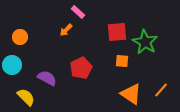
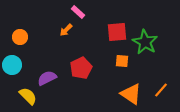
purple semicircle: rotated 54 degrees counterclockwise
yellow semicircle: moved 2 px right, 1 px up
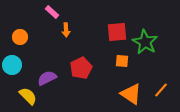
pink rectangle: moved 26 px left
orange arrow: rotated 48 degrees counterclockwise
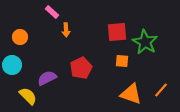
orange triangle: rotated 15 degrees counterclockwise
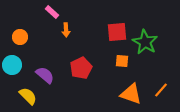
purple semicircle: moved 2 px left, 3 px up; rotated 66 degrees clockwise
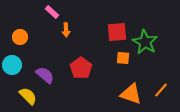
orange square: moved 1 px right, 3 px up
red pentagon: rotated 10 degrees counterclockwise
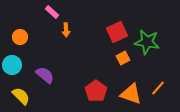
red square: rotated 20 degrees counterclockwise
green star: moved 2 px right; rotated 20 degrees counterclockwise
orange square: rotated 32 degrees counterclockwise
red pentagon: moved 15 px right, 23 px down
orange line: moved 3 px left, 2 px up
yellow semicircle: moved 7 px left
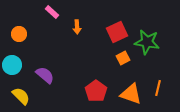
orange arrow: moved 11 px right, 3 px up
orange circle: moved 1 px left, 3 px up
orange line: rotated 28 degrees counterclockwise
